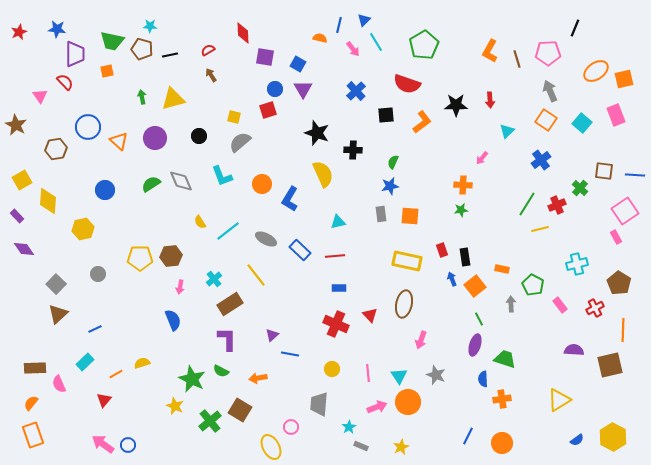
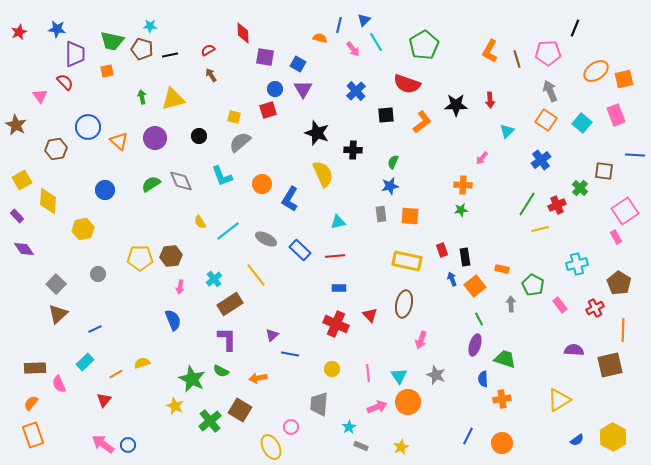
blue line at (635, 175): moved 20 px up
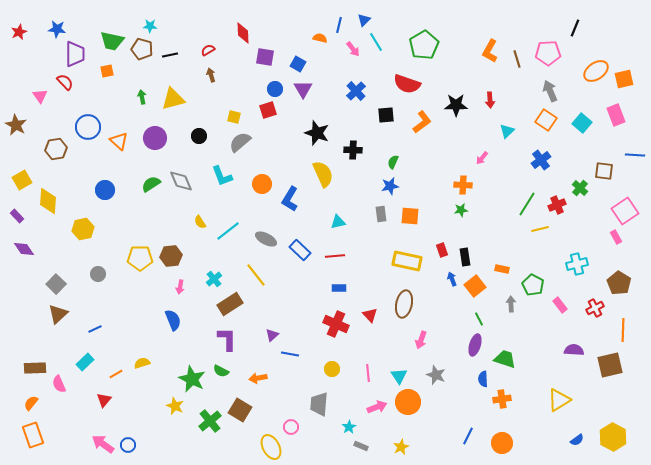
brown arrow at (211, 75): rotated 16 degrees clockwise
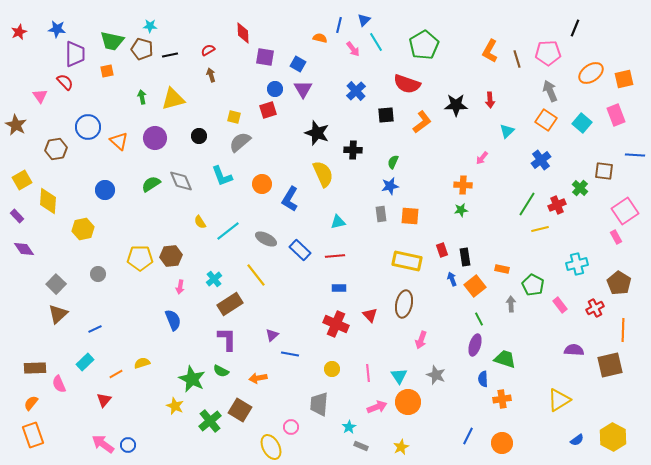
orange ellipse at (596, 71): moved 5 px left, 2 px down
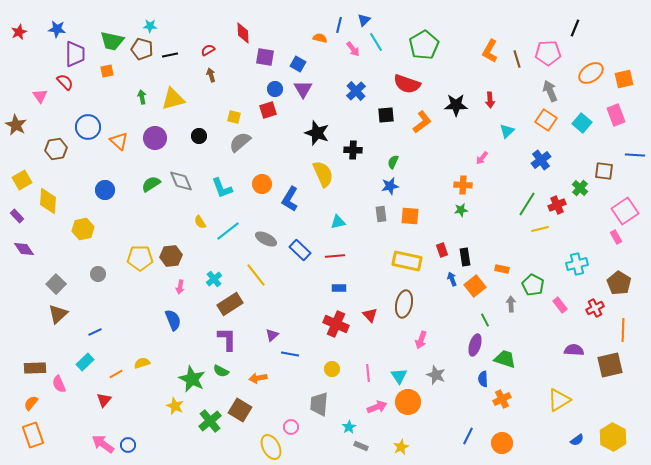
cyan L-shape at (222, 176): moved 12 px down
green line at (479, 319): moved 6 px right, 1 px down
blue line at (95, 329): moved 3 px down
orange cross at (502, 399): rotated 18 degrees counterclockwise
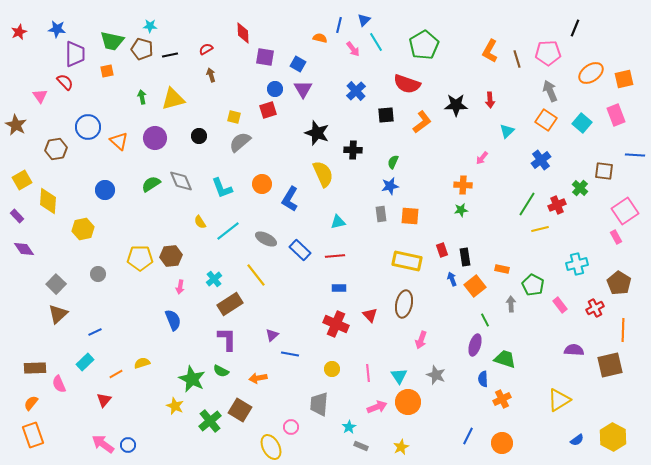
red semicircle at (208, 50): moved 2 px left, 1 px up
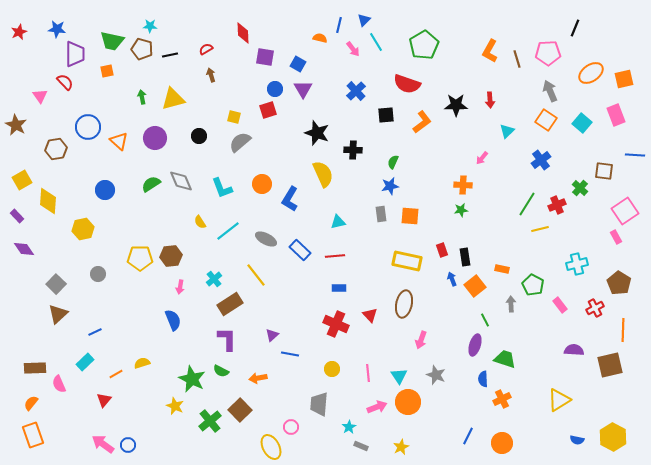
brown square at (240, 410): rotated 15 degrees clockwise
blue semicircle at (577, 440): rotated 48 degrees clockwise
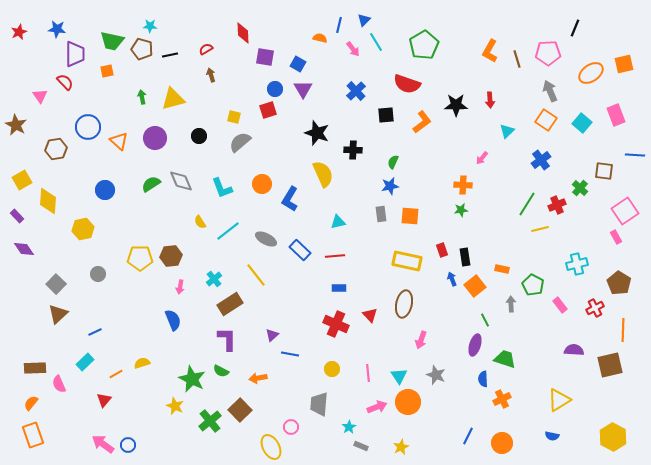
orange square at (624, 79): moved 15 px up
blue semicircle at (577, 440): moved 25 px left, 4 px up
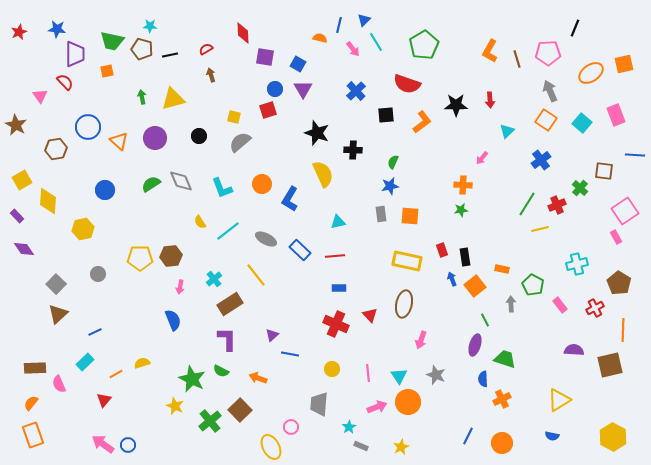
orange arrow at (258, 378): rotated 30 degrees clockwise
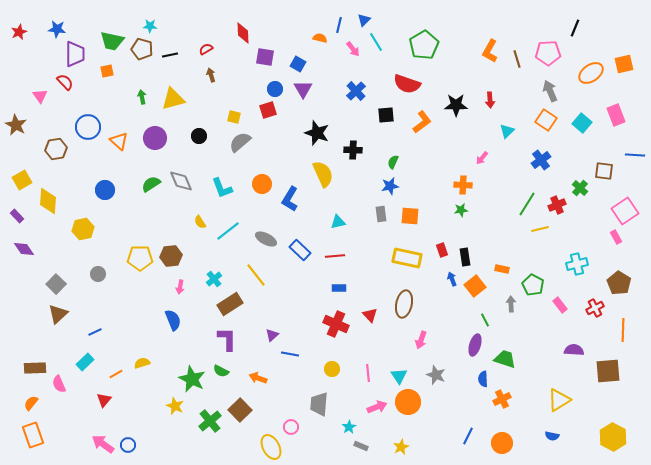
yellow rectangle at (407, 261): moved 3 px up
brown square at (610, 365): moved 2 px left, 6 px down; rotated 8 degrees clockwise
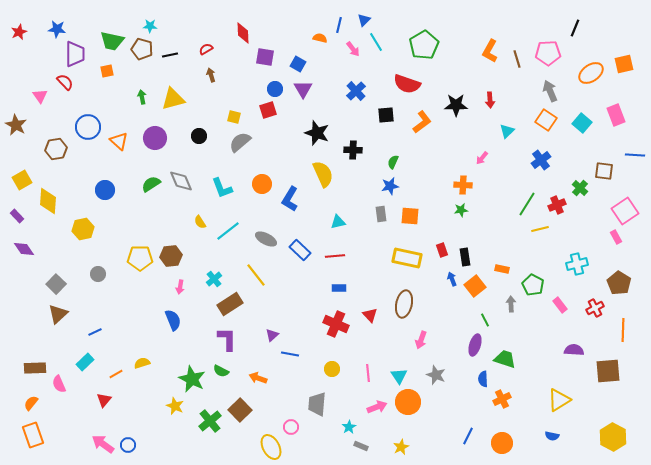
gray trapezoid at (319, 404): moved 2 px left
